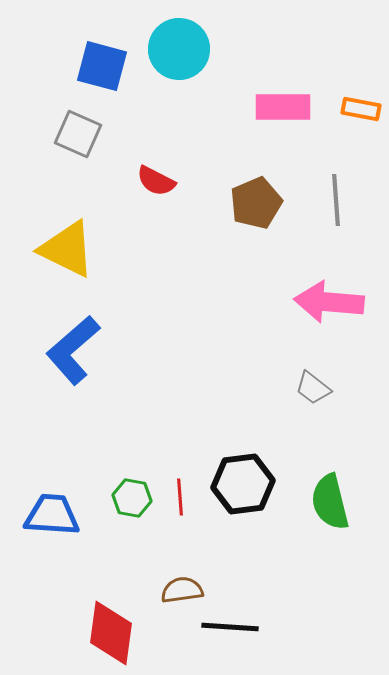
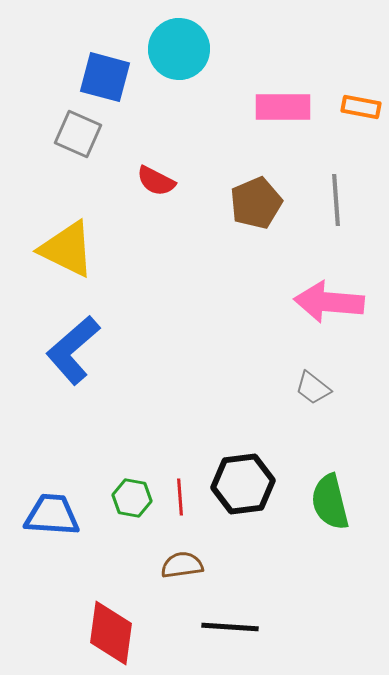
blue square: moved 3 px right, 11 px down
orange rectangle: moved 2 px up
brown semicircle: moved 25 px up
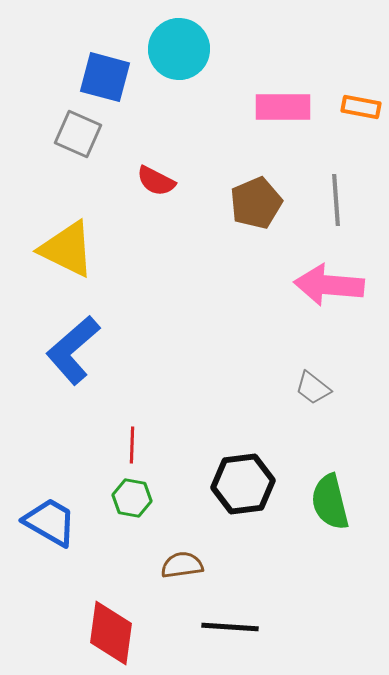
pink arrow: moved 17 px up
red line: moved 48 px left, 52 px up; rotated 6 degrees clockwise
blue trapezoid: moved 2 px left, 7 px down; rotated 26 degrees clockwise
